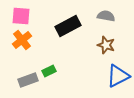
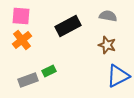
gray semicircle: moved 2 px right
brown star: moved 1 px right
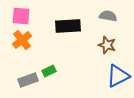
black rectangle: rotated 25 degrees clockwise
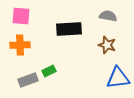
black rectangle: moved 1 px right, 3 px down
orange cross: moved 2 px left, 5 px down; rotated 36 degrees clockwise
blue triangle: moved 2 px down; rotated 20 degrees clockwise
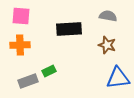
gray rectangle: moved 1 px down
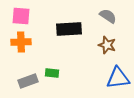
gray semicircle: rotated 24 degrees clockwise
orange cross: moved 1 px right, 3 px up
green rectangle: moved 3 px right, 2 px down; rotated 32 degrees clockwise
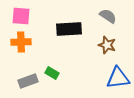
green rectangle: rotated 24 degrees clockwise
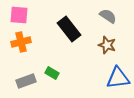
pink square: moved 2 px left, 1 px up
black rectangle: rotated 55 degrees clockwise
orange cross: rotated 12 degrees counterclockwise
gray rectangle: moved 2 px left
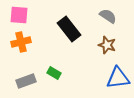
green rectangle: moved 2 px right
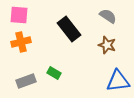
blue triangle: moved 3 px down
